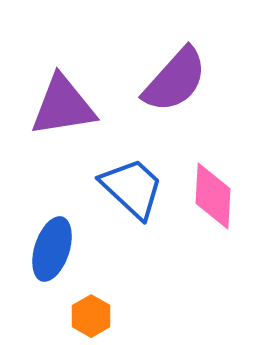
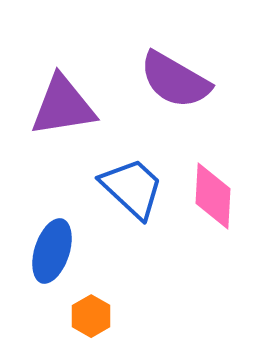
purple semicircle: rotated 78 degrees clockwise
blue ellipse: moved 2 px down
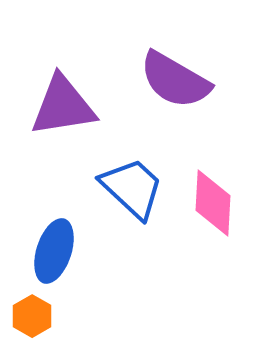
pink diamond: moved 7 px down
blue ellipse: moved 2 px right
orange hexagon: moved 59 px left
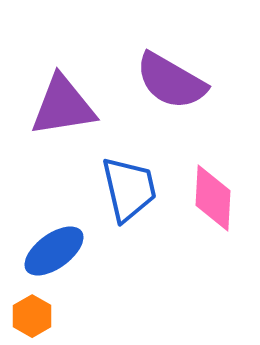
purple semicircle: moved 4 px left, 1 px down
blue trapezoid: moved 3 px left, 1 px down; rotated 34 degrees clockwise
pink diamond: moved 5 px up
blue ellipse: rotated 36 degrees clockwise
